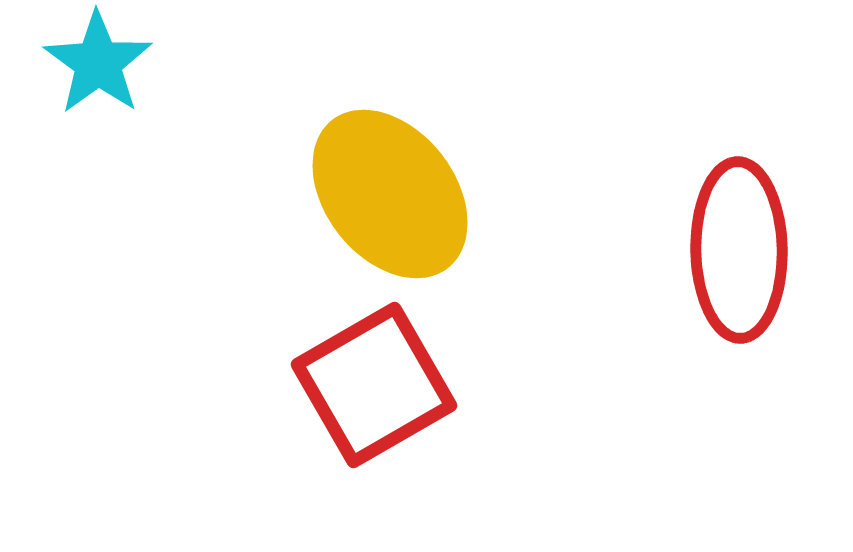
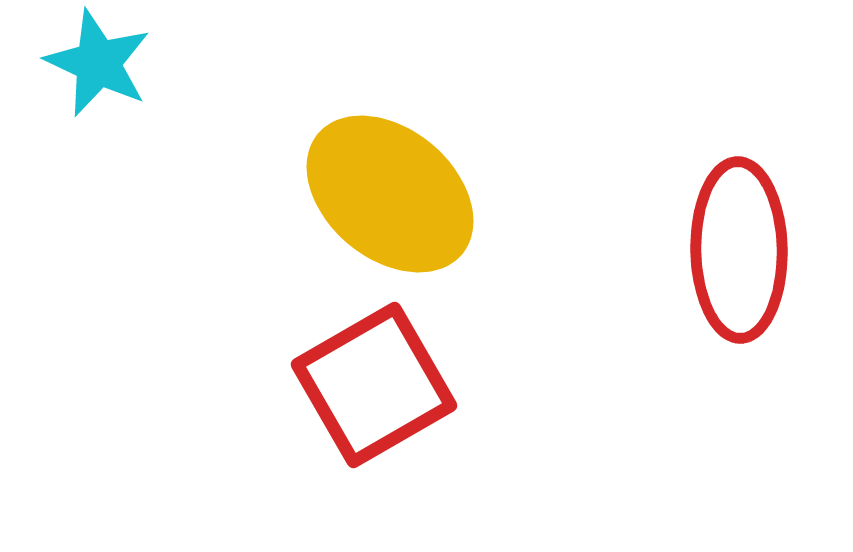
cyan star: rotated 11 degrees counterclockwise
yellow ellipse: rotated 12 degrees counterclockwise
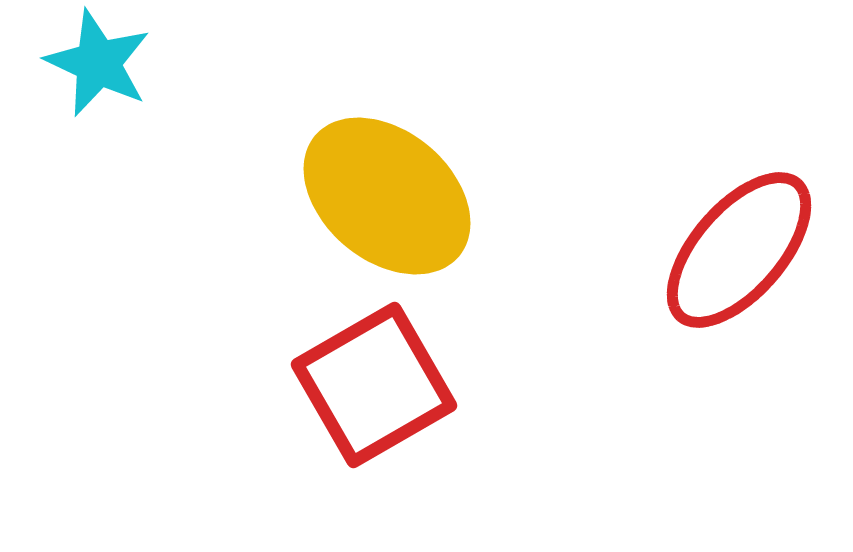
yellow ellipse: moved 3 px left, 2 px down
red ellipse: rotated 42 degrees clockwise
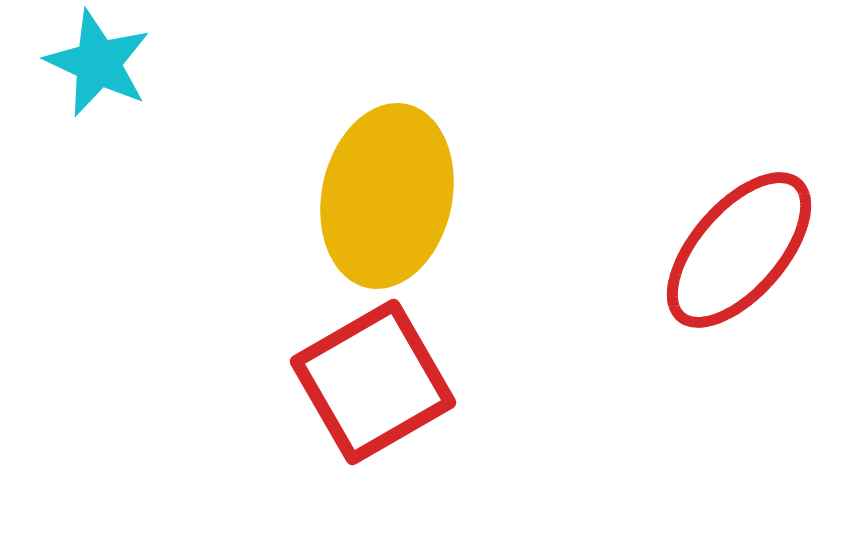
yellow ellipse: rotated 62 degrees clockwise
red square: moved 1 px left, 3 px up
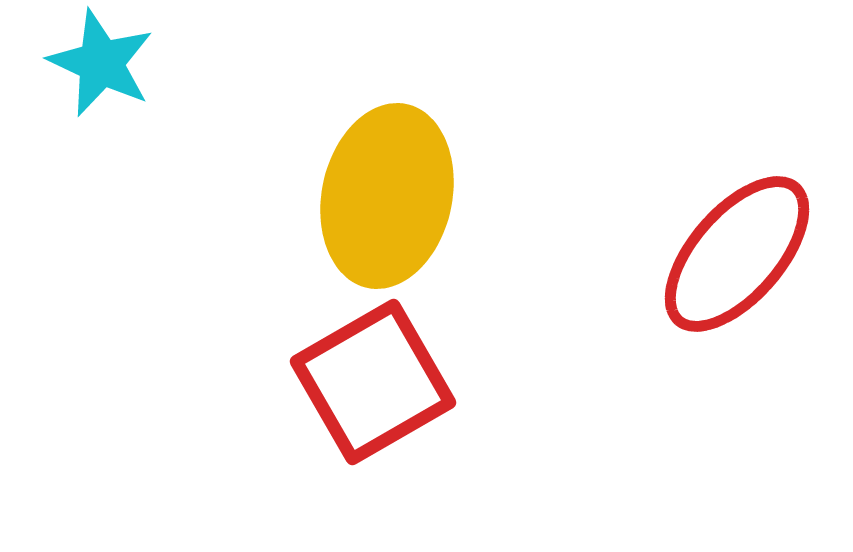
cyan star: moved 3 px right
red ellipse: moved 2 px left, 4 px down
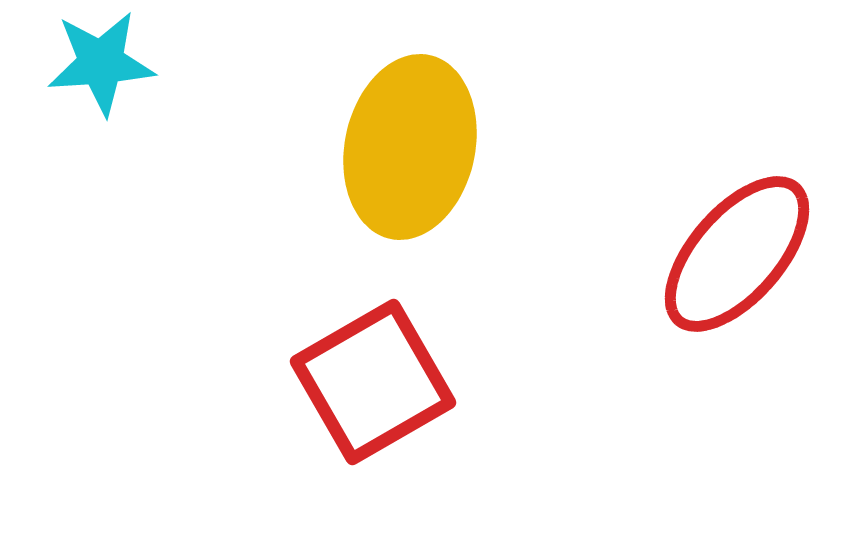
cyan star: rotated 29 degrees counterclockwise
yellow ellipse: moved 23 px right, 49 px up
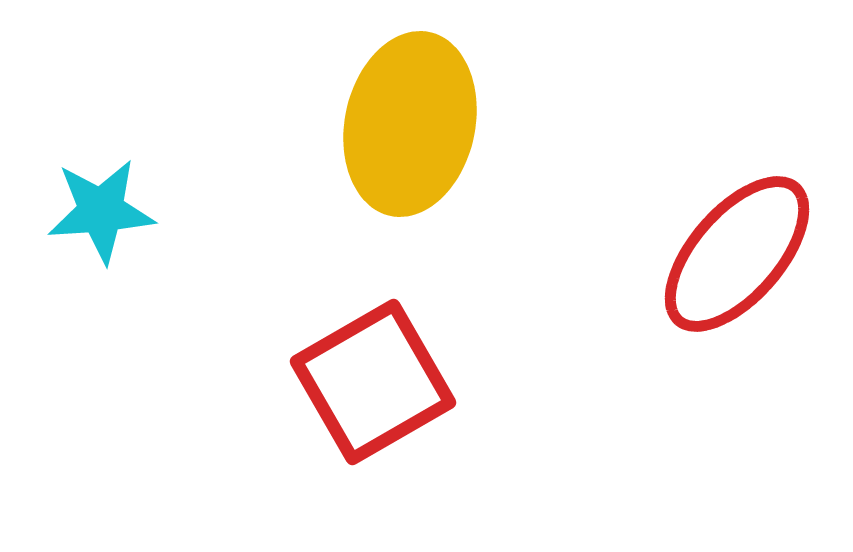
cyan star: moved 148 px down
yellow ellipse: moved 23 px up
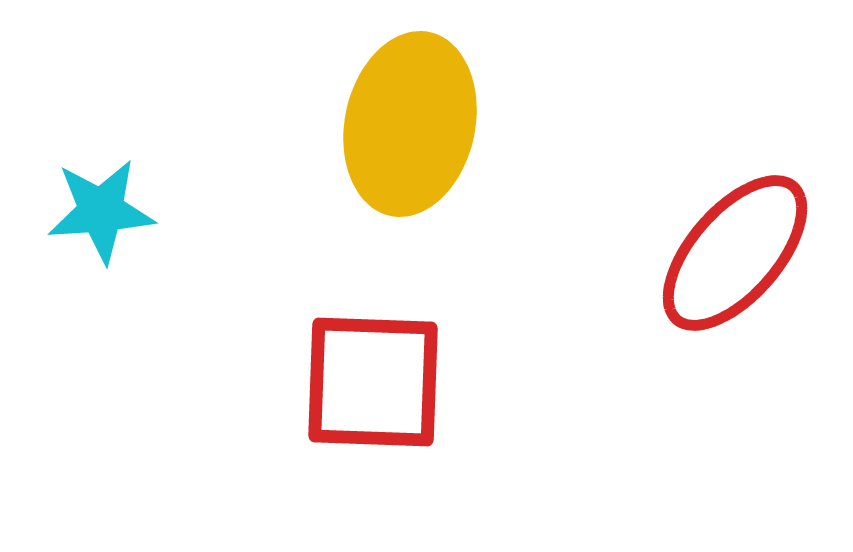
red ellipse: moved 2 px left, 1 px up
red square: rotated 32 degrees clockwise
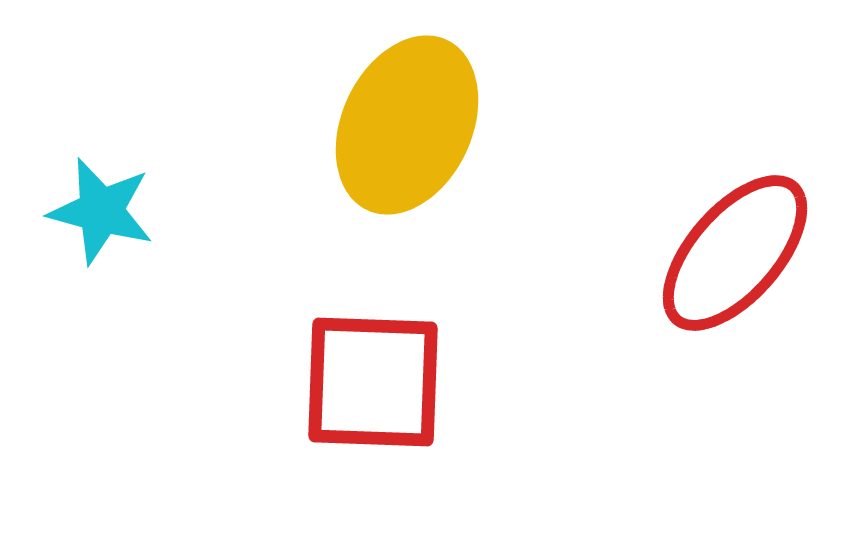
yellow ellipse: moved 3 px left, 1 px down; rotated 13 degrees clockwise
cyan star: rotated 19 degrees clockwise
